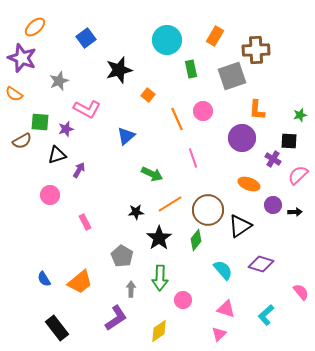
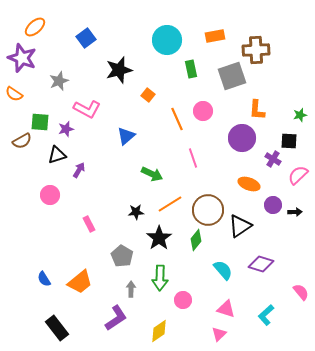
orange rectangle at (215, 36): rotated 48 degrees clockwise
pink rectangle at (85, 222): moved 4 px right, 2 px down
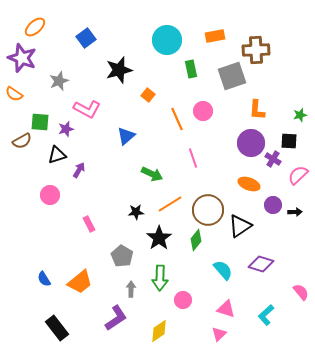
purple circle at (242, 138): moved 9 px right, 5 px down
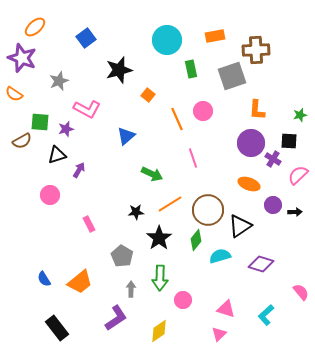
cyan semicircle at (223, 270): moved 3 px left, 14 px up; rotated 65 degrees counterclockwise
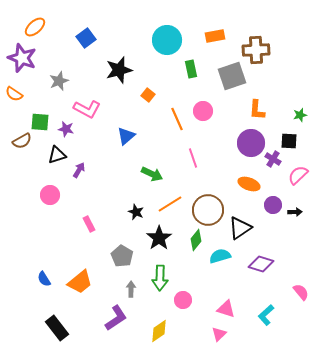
purple star at (66, 129): rotated 28 degrees clockwise
black star at (136, 212): rotated 28 degrees clockwise
black triangle at (240, 226): moved 2 px down
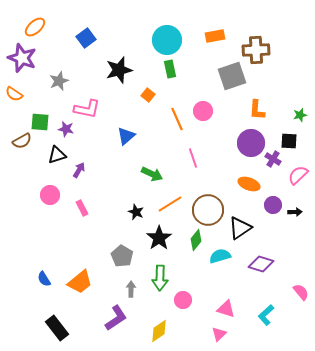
green rectangle at (191, 69): moved 21 px left
pink L-shape at (87, 109): rotated 16 degrees counterclockwise
pink rectangle at (89, 224): moved 7 px left, 16 px up
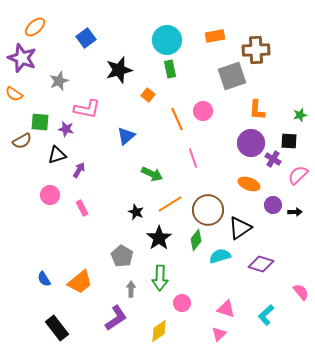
pink circle at (183, 300): moved 1 px left, 3 px down
